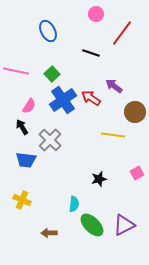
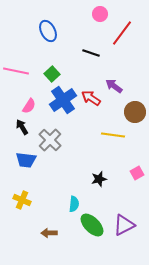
pink circle: moved 4 px right
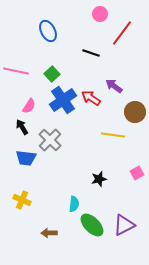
blue trapezoid: moved 2 px up
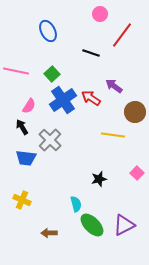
red line: moved 2 px down
pink square: rotated 16 degrees counterclockwise
cyan semicircle: moved 2 px right; rotated 21 degrees counterclockwise
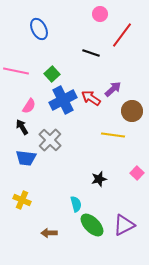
blue ellipse: moved 9 px left, 2 px up
purple arrow: moved 1 px left, 3 px down; rotated 102 degrees clockwise
blue cross: rotated 8 degrees clockwise
brown circle: moved 3 px left, 1 px up
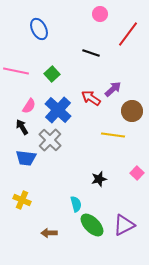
red line: moved 6 px right, 1 px up
blue cross: moved 5 px left, 10 px down; rotated 20 degrees counterclockwise
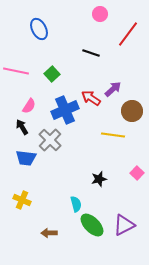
blue cross: moved 7 px right; rotated 24 degrees clockwise
